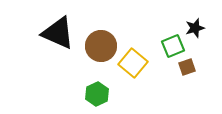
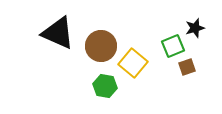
green hexagon: moved 8 px right, 8 px up; rotated 25 degrees counterclockwise
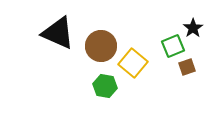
black star: moved 2 px left; rotated 18 degrees counterclockwise
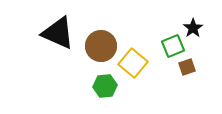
green hexagon: rotated 15 degrees counterclockwise
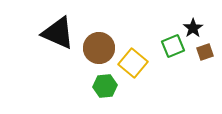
brown circle: moved 2 px left, 2 px down
brown square: moved 18 px right, 15 px up
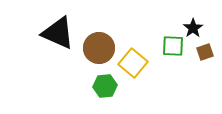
green square: rotated 25 degrees clockwise
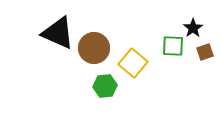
brown circle: moved 5 px left
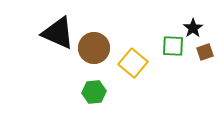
green hexagon: moved 11 px left, 6 px down
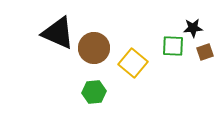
black star: rotated 30 degrees clockwise
